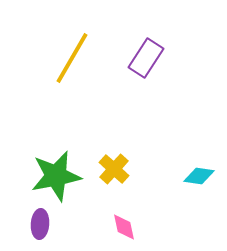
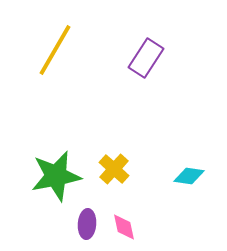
yellow line: moved 17 px left, 8 px up
cyan diamond: moved 10 px left
purple ellipse: moved 47 px right
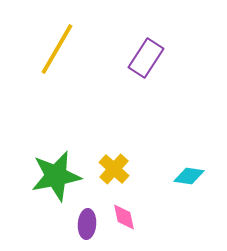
yellow line: moved 2 px right, 1 px up
pink diamond: moved 10 px up
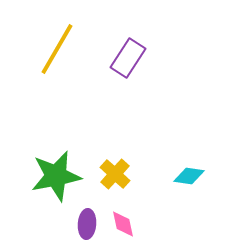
purple rectangle: moved 18 px left
yellow cross: moved 1 px right, 5 px down
pink diamond: moved 1 px left, 7 px down
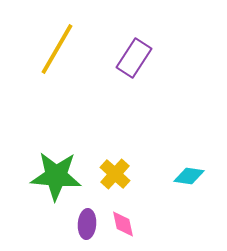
purple rectangle: moved 6 px right
green star: rotated 15 degrees clockwise
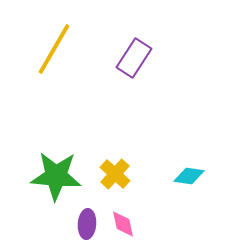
yellow line: moved 3 px left
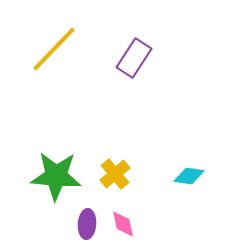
yellow line: rotated 14 degrees clockwise
yellow cross: rotated 8 degrees clockwise
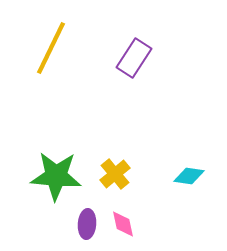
yellow line: moved 3 px left, 1 px up; rotated 18 degrees counterclockwise
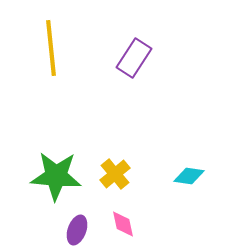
yellow line: rotated 32 degrees counterclockwise
purple ellipse: moved 10 px left, 6 px down; rotated 16 degrees clockwise
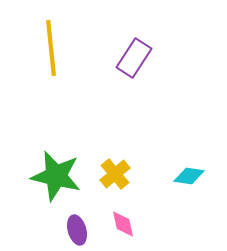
green star: rotated 9 degrees clockwise
purple ellipse: rotated 36 degrees counterclockwise
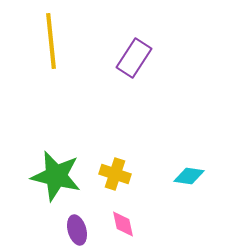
yellow line: moved 7 px up
yellow cross: rotated 32 degrees counterclockwise
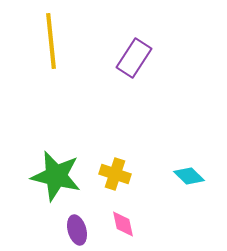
cyan diamond: rotated 36 degrees clockwise
